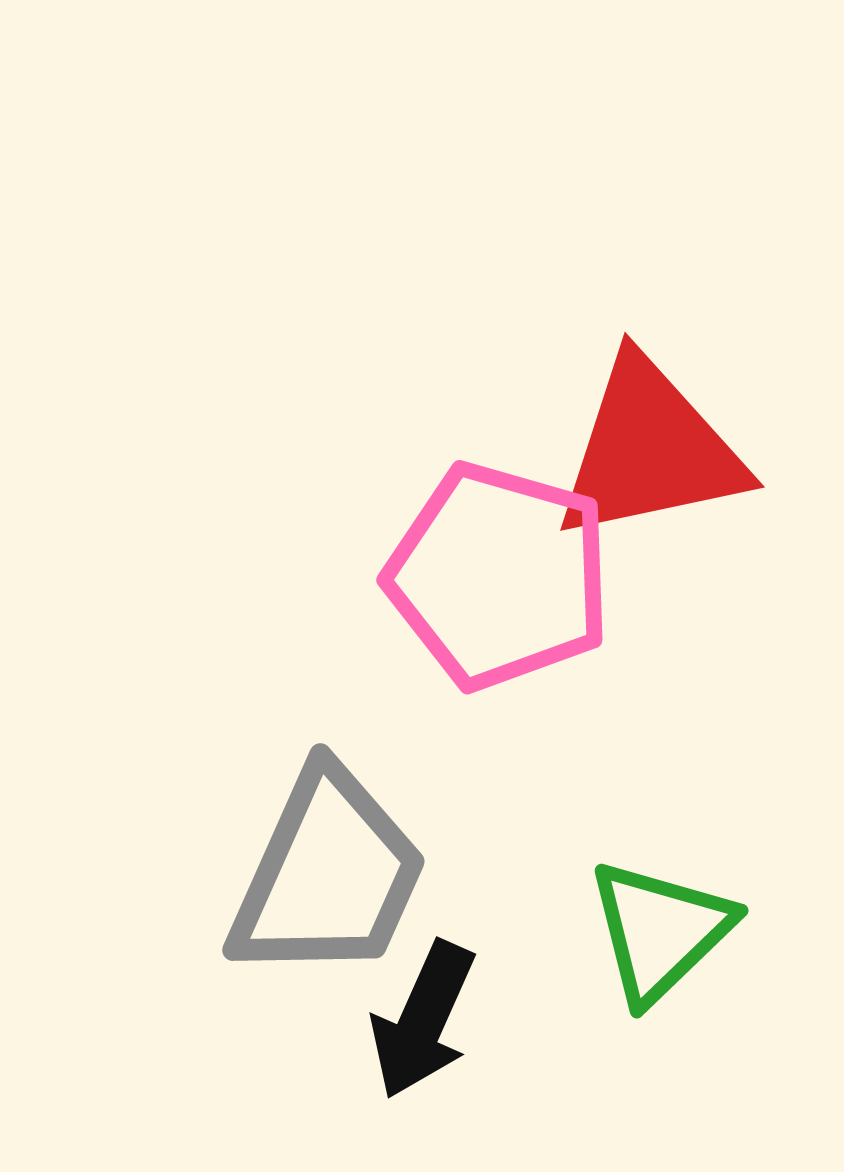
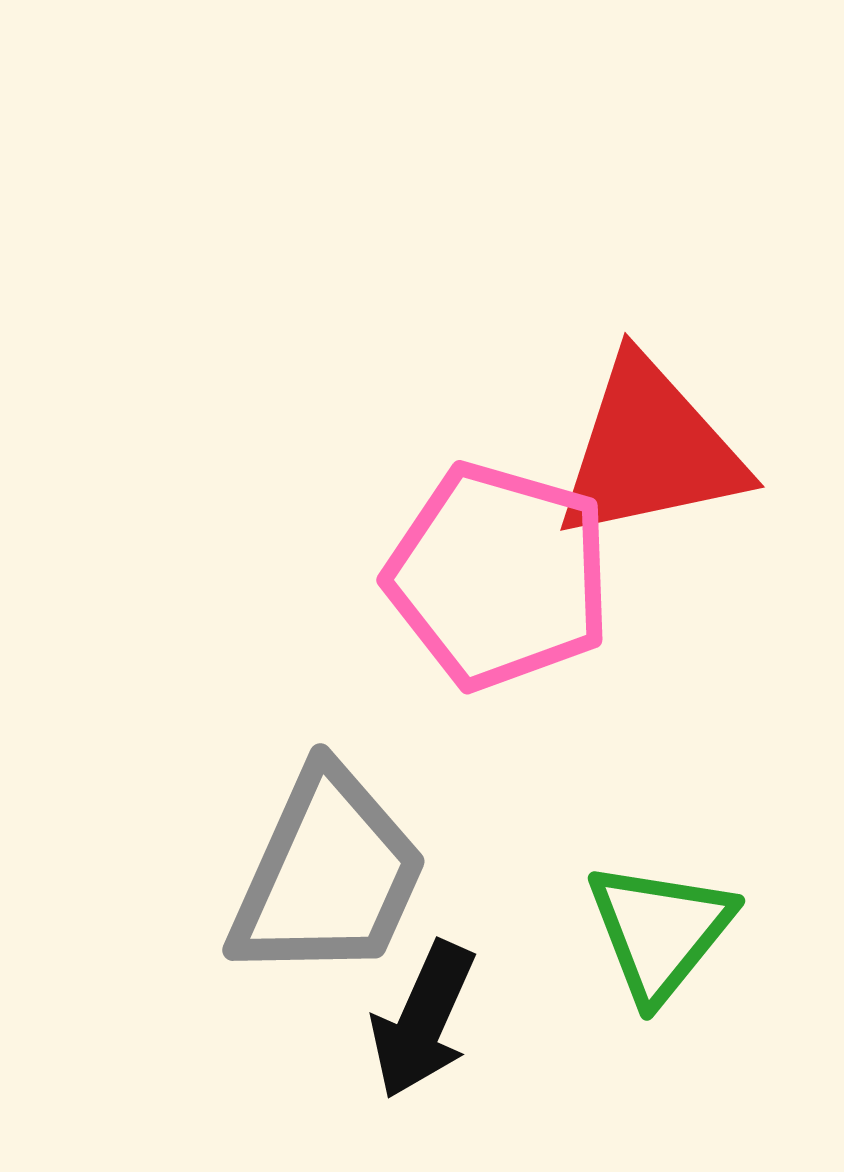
green triangle: rotated 7 degrees counterclockwise
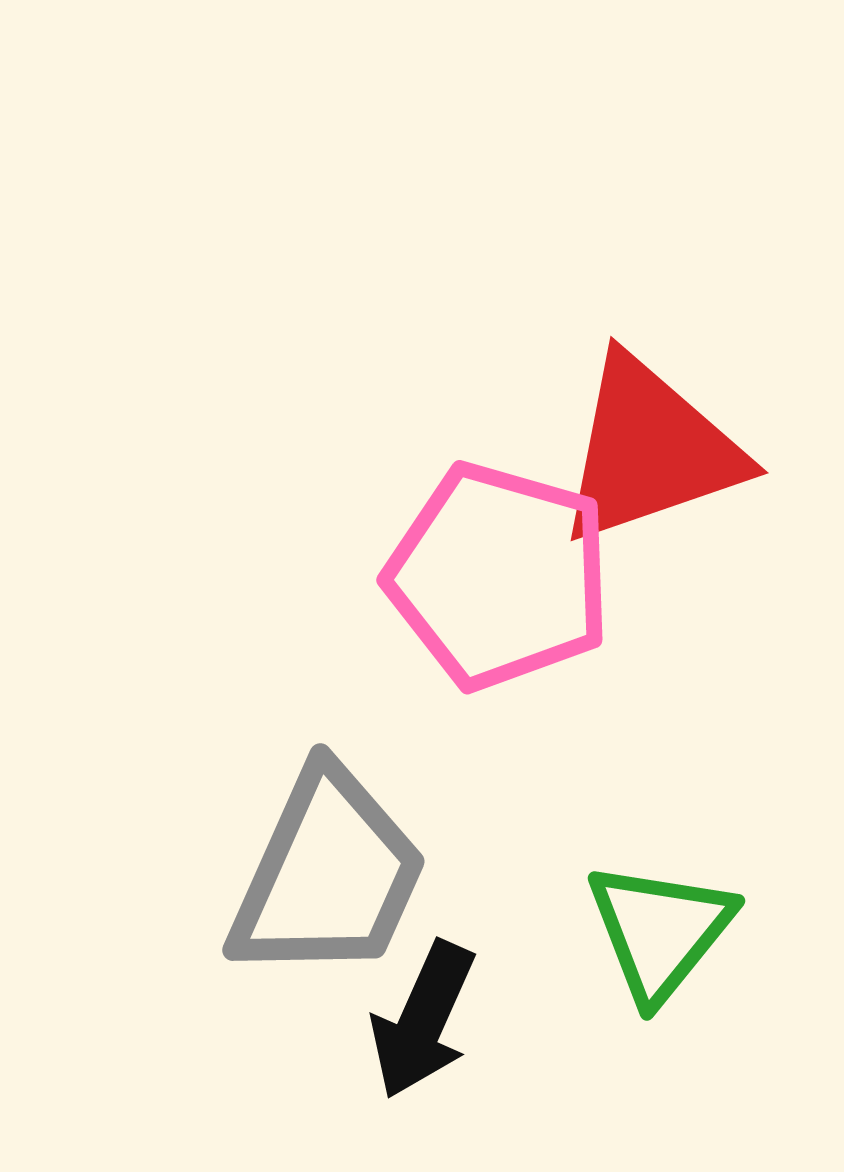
red triangle: rotated 7 degrees counterclockwise
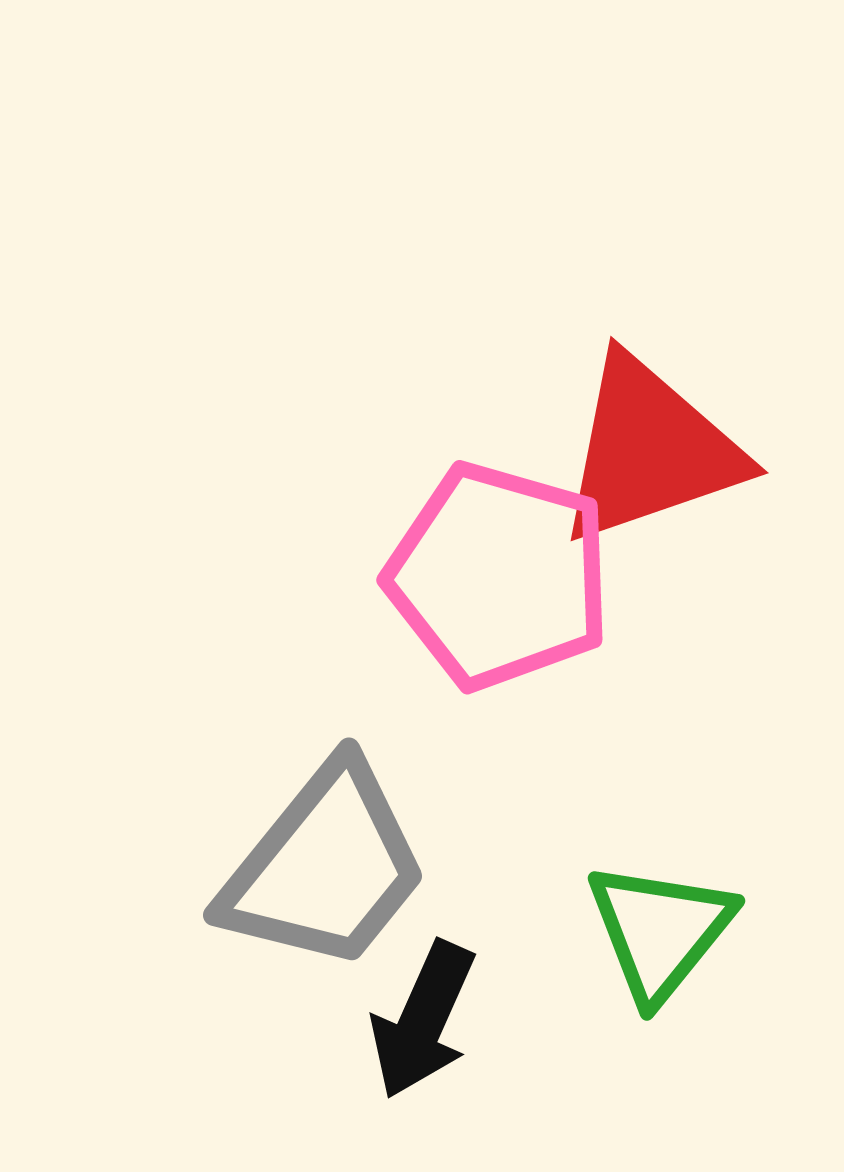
gray trapezoid: moved 3 px left, 8 px up; rotated 15 degrees clockwise
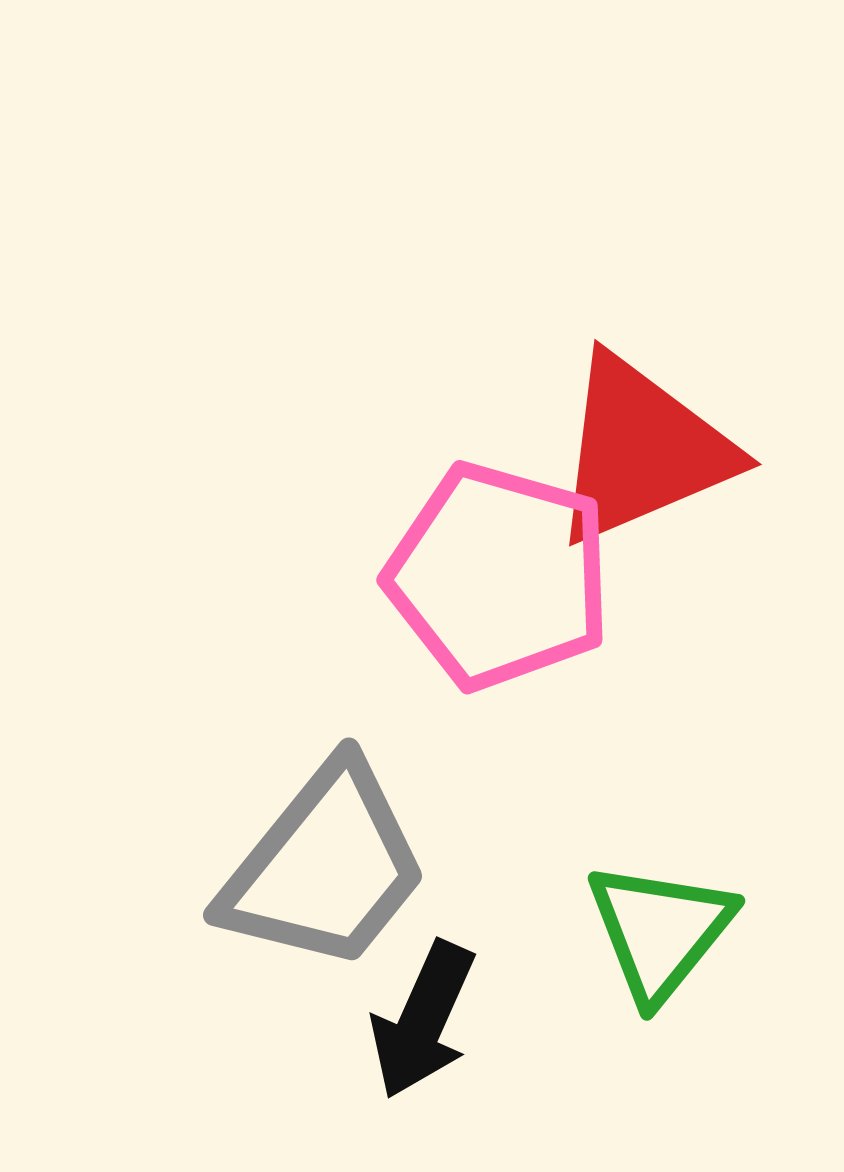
red triangle: moved 8 px left; rotated 4 degrees counterclockwise
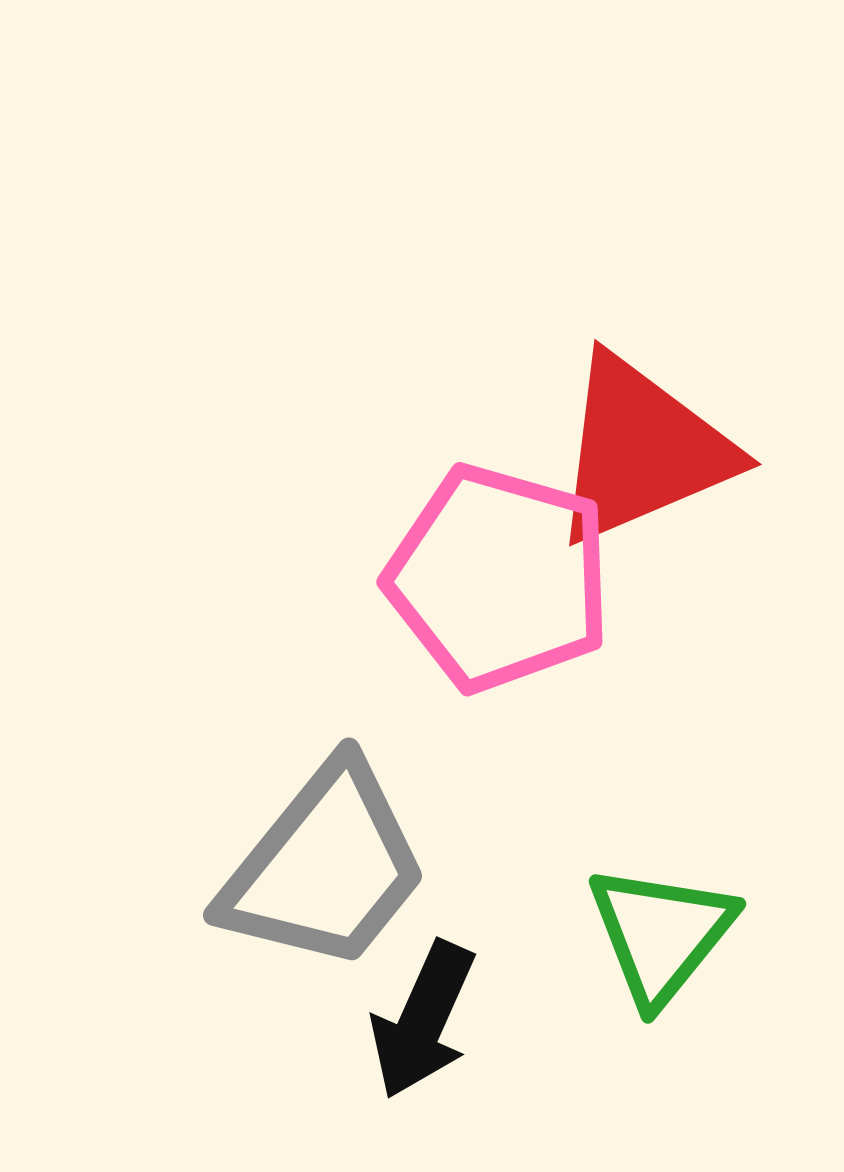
pink pentagon: moved 2 px down
green triangle: moved 1 px right, 3 px down
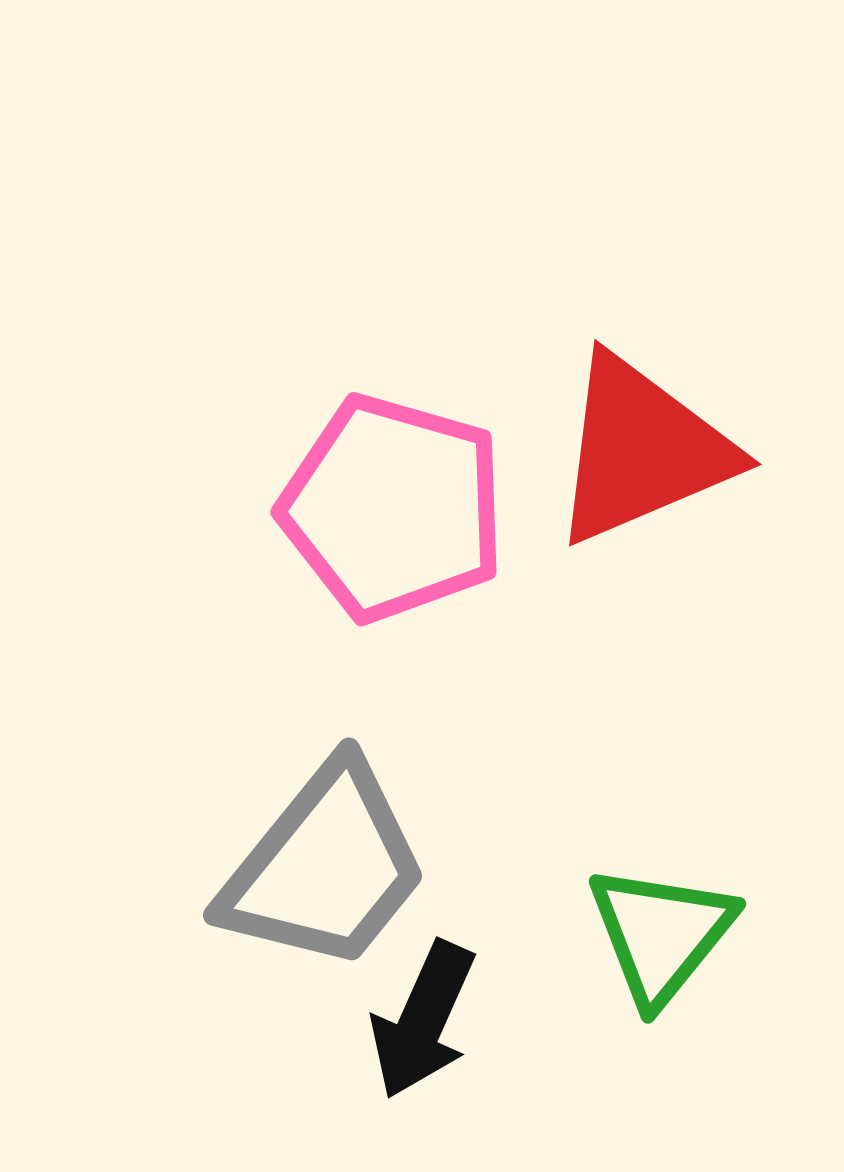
pink pentagon: moved 106 px left, 70 px up
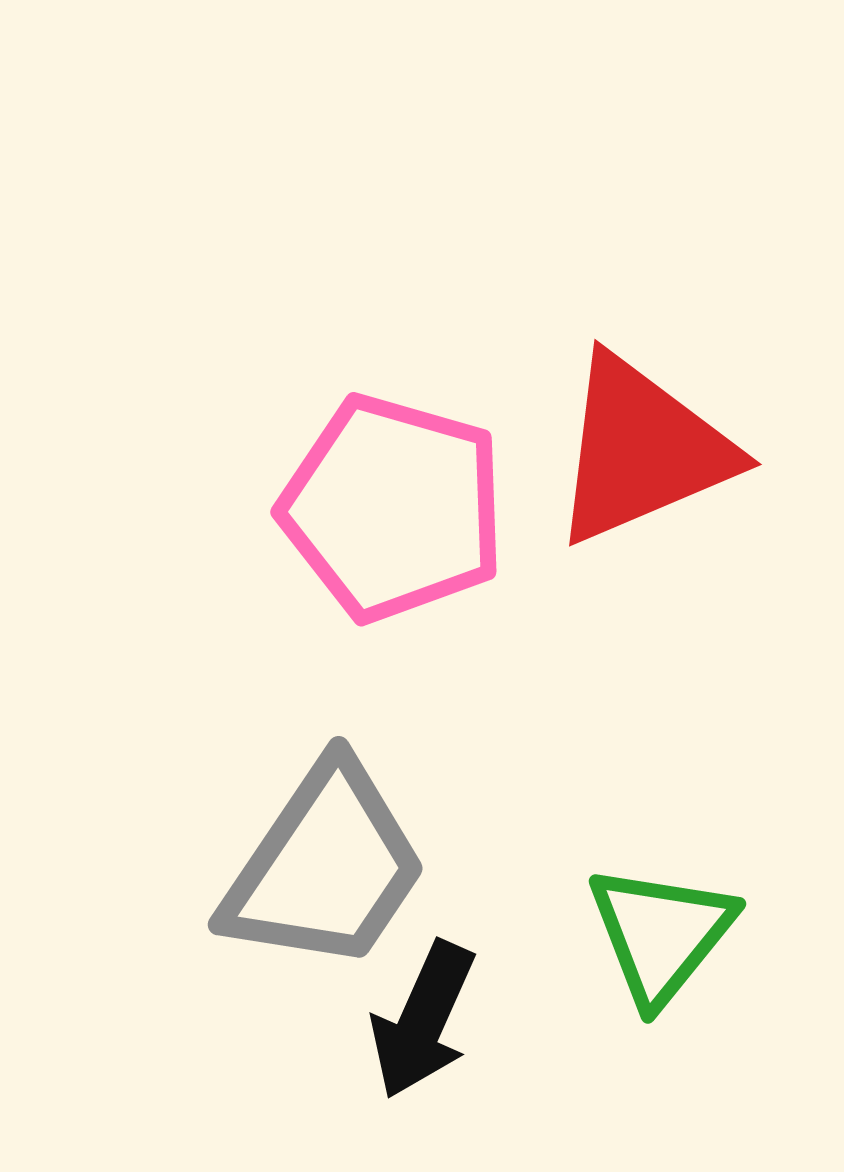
gray trapezoid: rotated 5 degrees counterclockwise
